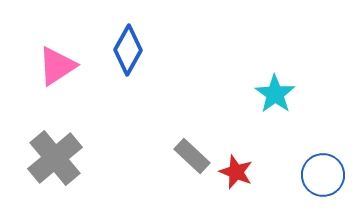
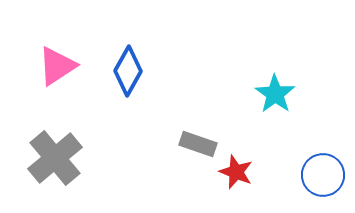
blue diamond: moved 21 px down
gray rectangle: moved 6 px right, 12 px up; rotated 24 degrees counterclockwise
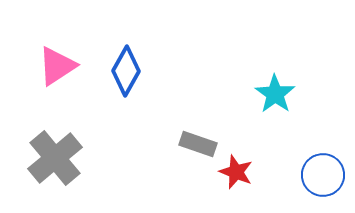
blue diamond: moved 2 px left
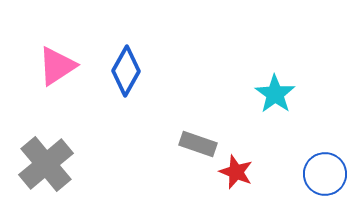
gray cross: moved 9 px left, 6 px down
blue circle: moved 2 px right, 1 px up
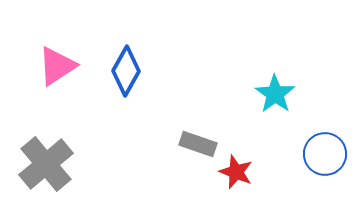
blue circle: moved 20 px up
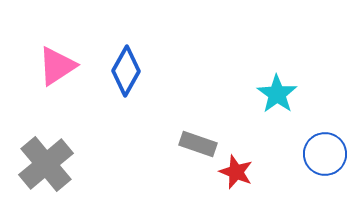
cyan star: moved 2 px right
